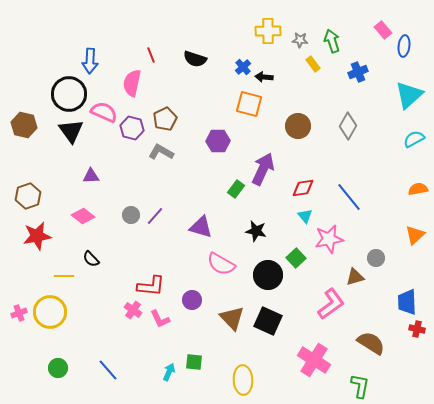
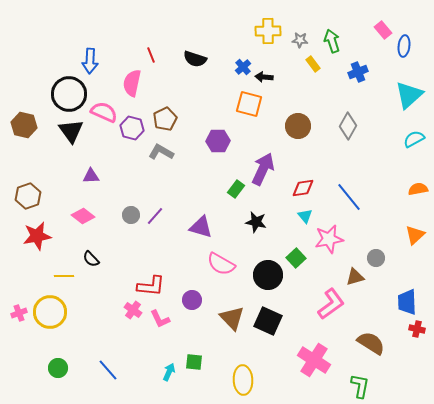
black star at (256, 231): moved 9 px up
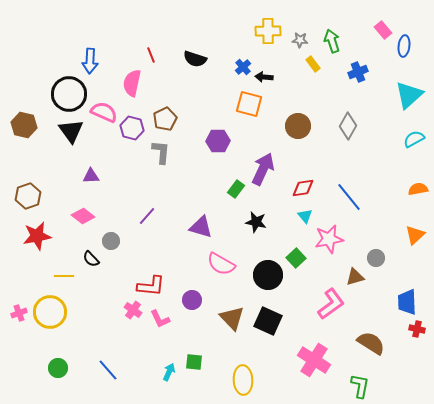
gray L-shape at (161, 152): rotated 65 degrees clockwise
gray circle at (131, 215): moved 20 px left, 26 px down
purple line at (155, 216): moved 8 px left
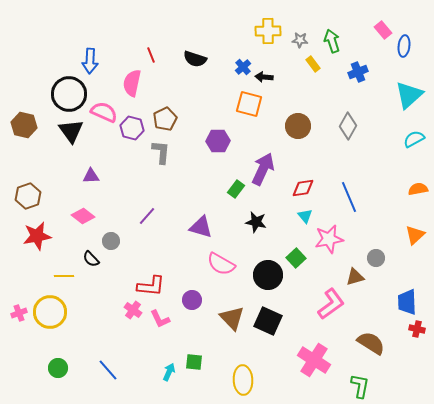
blue line at (349, 197): rotated 16 degrees clockwise
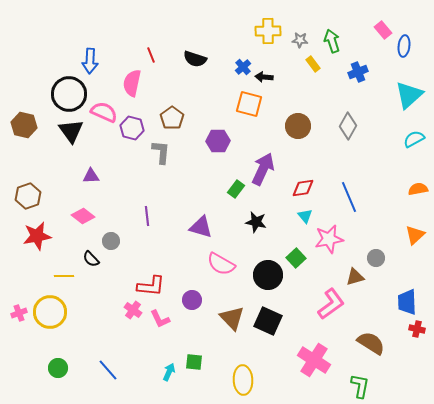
brown pentagon at (165, 119): moved 7 px right, 1 px up; rotated 10 degrees counterclockwise
purple line at (147, 216): rotated 48 degrees counterclockwise
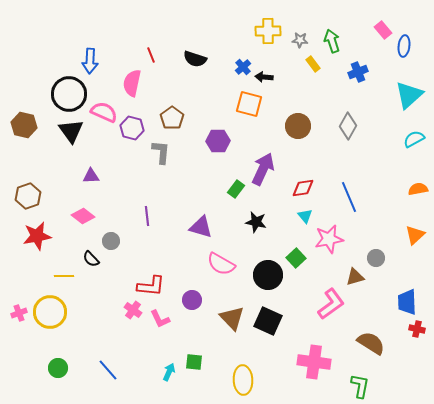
pink cross at (314, 360): moved 2 px down; rotated 24 degrees counterclockwise
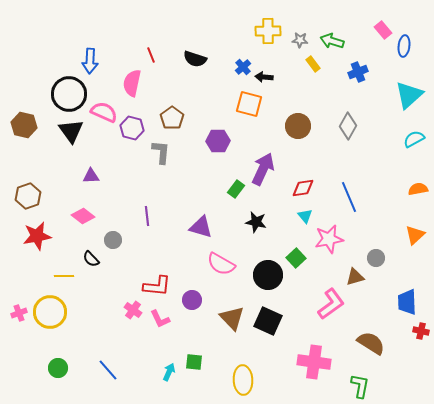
green arrow at (332, 41): rotated 55 degrees counterclockwise
gray circle at (111, 241): moved 2 px right, 1 px up
red L-shape at (151, 286): moved 6 px right
red cross at (417, 329): moved 4 px right, 2 px down
